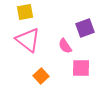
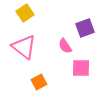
yellow square: moved 1 px down; rotated 24 degrees counterclockwise
pink triangle: moved 4 px left, 7 px down
orange square: moved 2 px left, 6 px down; rotated 14 degrees clockwise
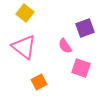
yellow square: rotated 18 degrees counterclockwise
pink square: rotated 18 degrees clockwise
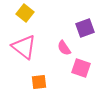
pink semicircle: moved 1 px left, 2 px down
orange square: rotated 21 degrees clockwise
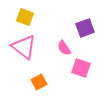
yellow square: moved 4 px down; rotated 18 degrees counterclockwise
orange square: rotated 21 degrees counterclockwise
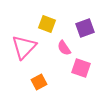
yellow square: moved 22 px right, 7 px down
pink triangle: rotated 36 degrees clockwise
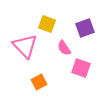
pink triangle: moved 1 px right, 1 px up; rotated 28 degrees counterclockwise
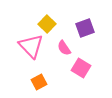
yellow square: rotated 24 degrees clockwise
pink triangle: moved 6 px right
pink square: rotated 12 degrees clockwise
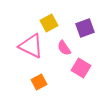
yellow square: moved 2 px right, 1 px up; rotated 18 degrees clockwise
pink triangle: rotated 20 degrees counterclockwise
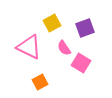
yellow square: moved 3 px right
pink triangle: moved 2 px left, 1 px down
pink square: moved 5 px up
orange square: moved 1 px right
